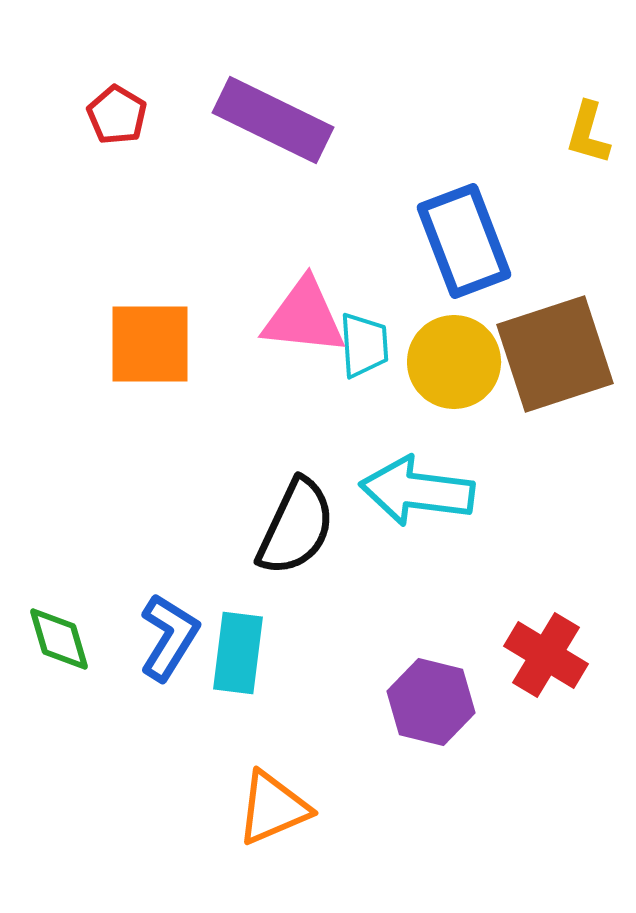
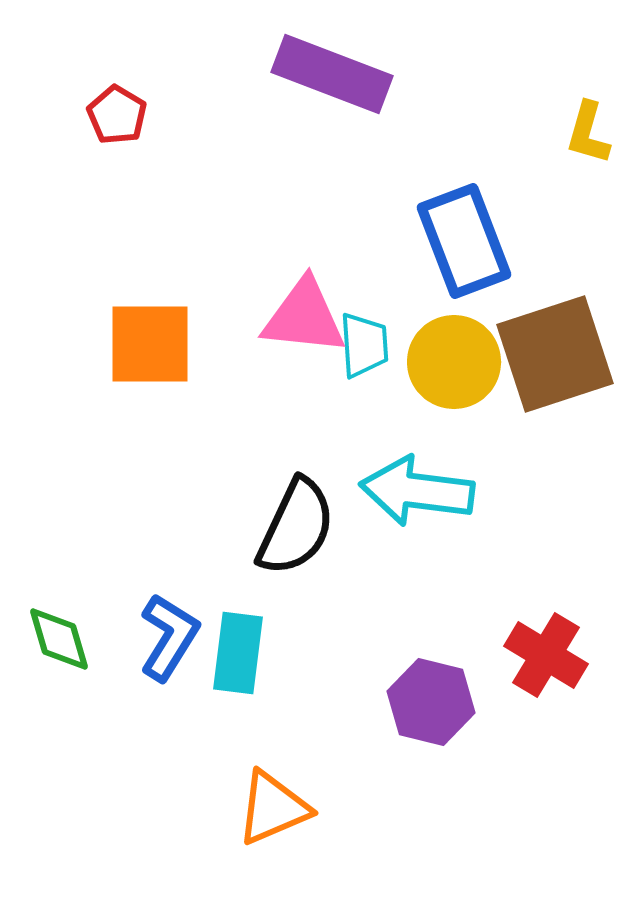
purple rectangle: moved 59 px right, 46 px up; rotated 5 degrees counterclockwise
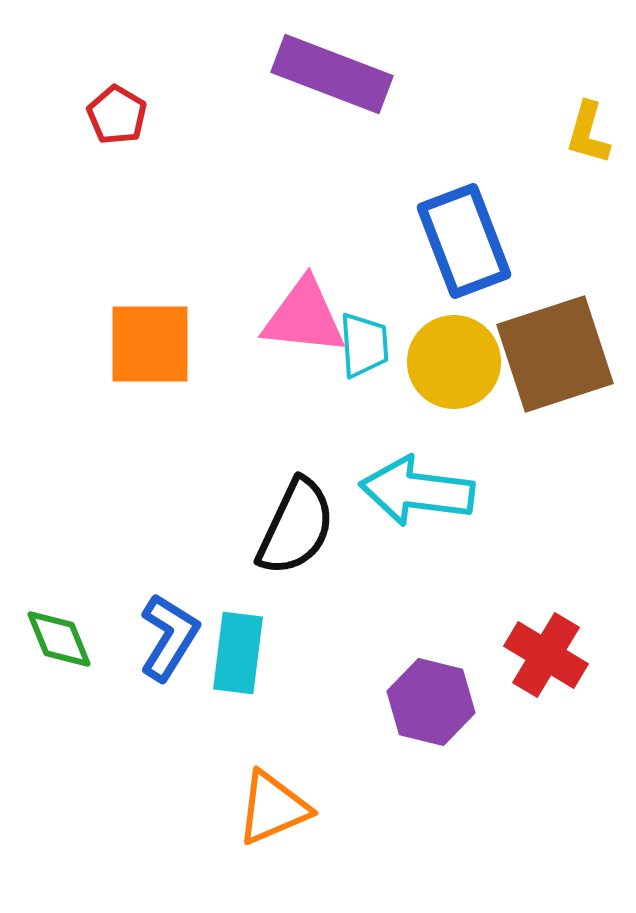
green diamond: rotated 6 degrees counterclockwise
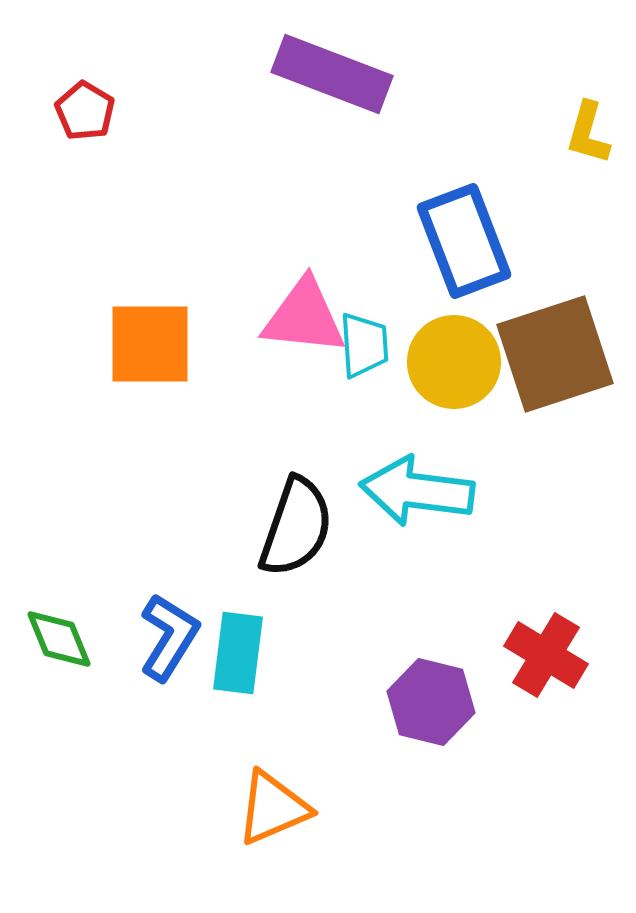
red pentagon: moved 32 px left, 4 px up
black semicircle: rotated 6 degrees counterclockwise
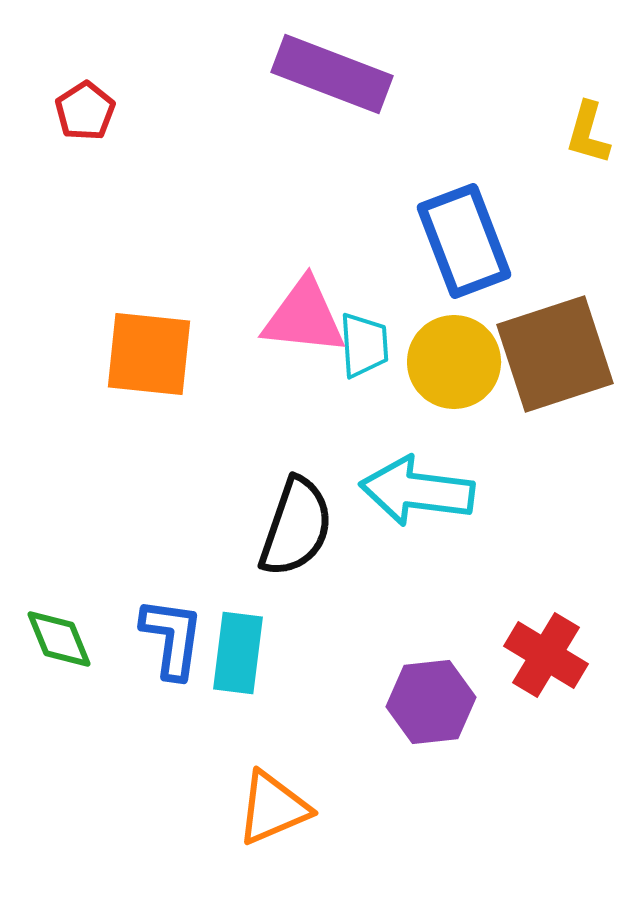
red pentagon: rotated 8 degrees clockwise
orange square: moved 1 px left, 10 px down; rotated 6 degrees clockwise
blue L-shape: moved 3 px right, 1 px down; rotated 24 degrees counterclockwise
purple hexagon: rotated 20 degrees counterclockwise
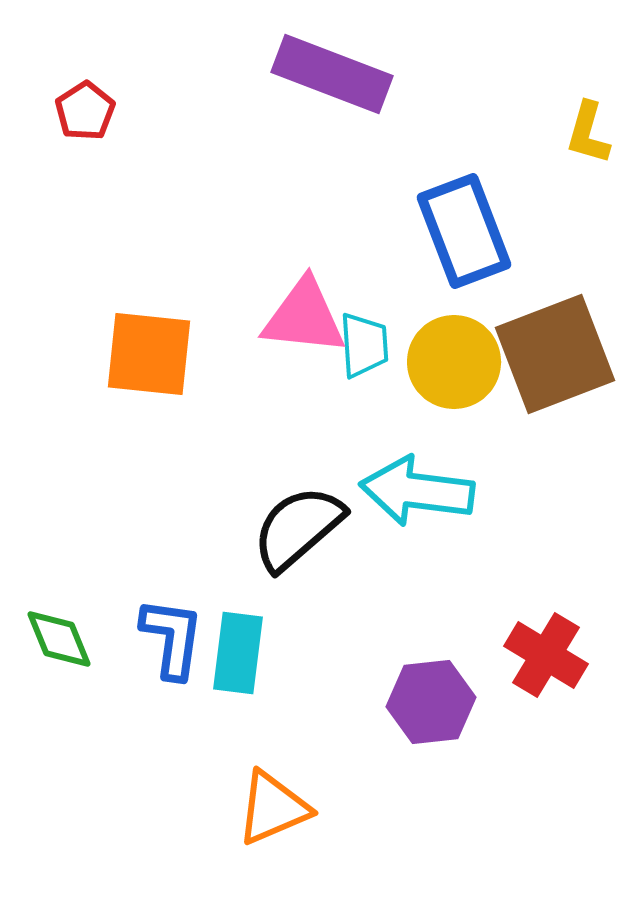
blue rectangle: moved 10 px up
brown square: rotated 3 degrees counterclockwise
black semicircle: moved 2 px right, 1 px down; rotated 150 degrees counterclockwise
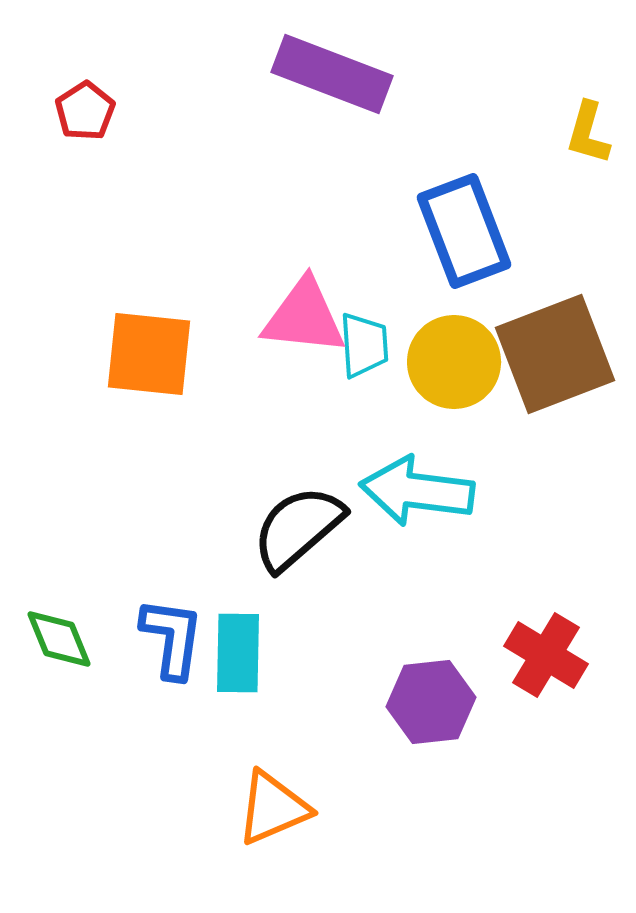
cyan rectangle: rotated 6 degrees counterclockwise
